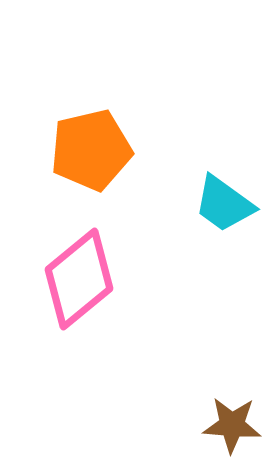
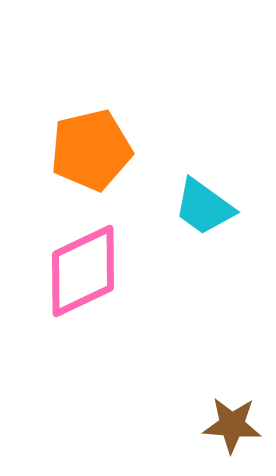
cyan trapezoid: moved 20 px left, 3 px down
pink diamond: moved 4 px right, 8 px up; rotated 14 degrees clockwise
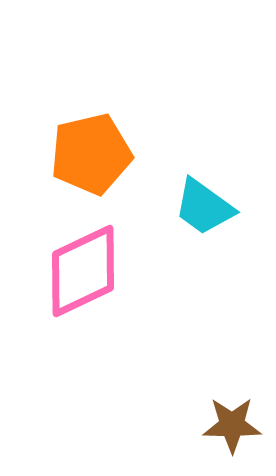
orange pentagon: moved 4 px down
brown star: rotated 4 degrees counterclockwise
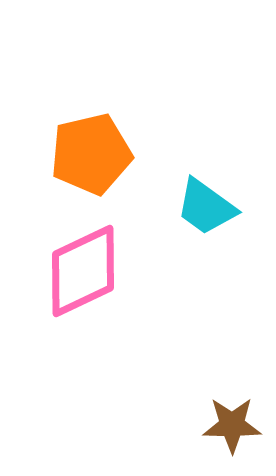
cyan trapezoid: moved 2 px right
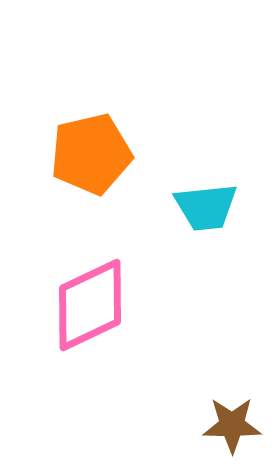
cyan trapezoid: rotated 42 degrees counterclockwise
pink diamond: moved 7 px right, 34 px down
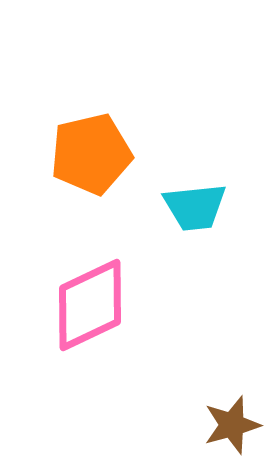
cyan trapezoid: moved 11 px left
brown star: rotated 16 degrees counterclockwise
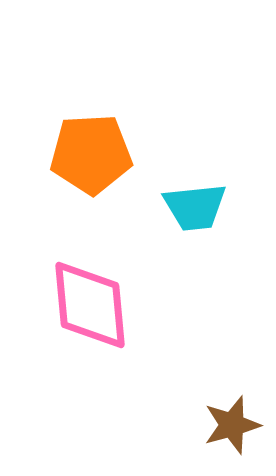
orange pentagon: rotated 10 degrees clockwise
pink diamond: rotated 70 degrees counterclockwise
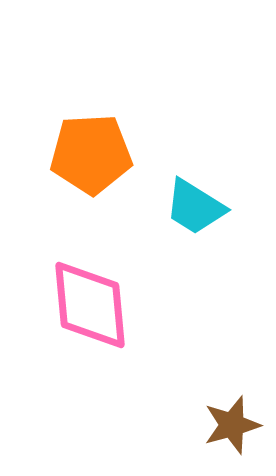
cyan trapezoid: rotated 38 degrees clockwise
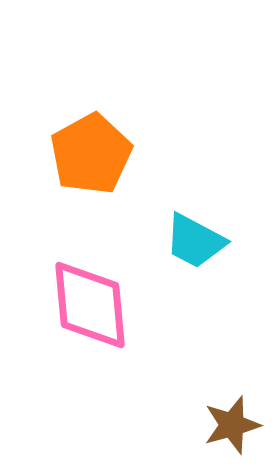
orange pentagon: rotated 26 degrees counterclockwise
cyan trapezoid: moved 34 px down; rotated 4 degrees counterclockwise
